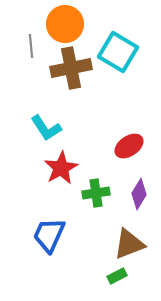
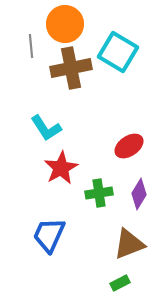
green cross: moved 3 px right
green rectangle: moved 3 px right, 7 px down
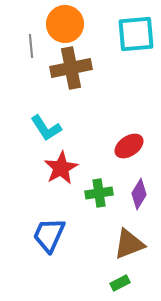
cyan square: moved 18 px right, 18 px up; rotated 36 degrees counterclockwise
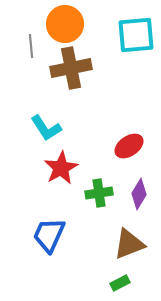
cyan square: moved 1 px down
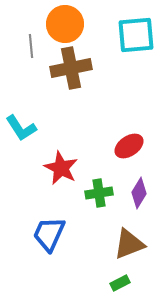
cyan L-shape: moved 25 px left
red star: rotated 16 degrees counterclockwise
purple diamond: moved 1 px up
blue trapezoid: moved 1 px up
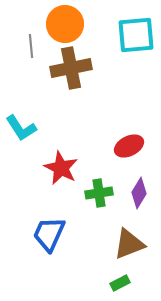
red ellipse: rotated 8 degrees clockwise
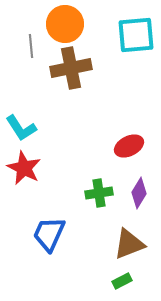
red star: moved 37 px left
green rectangle: moved 2 px right, 2 px up
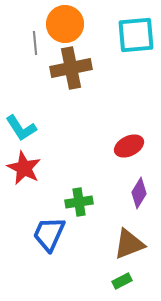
gray line: moved 4 px right, 3 px up
green cross: moved 20 px left, 9 px down
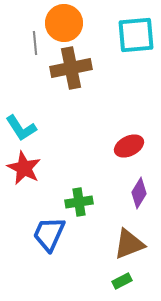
orange circle: moved 1 px left, 1 px up
